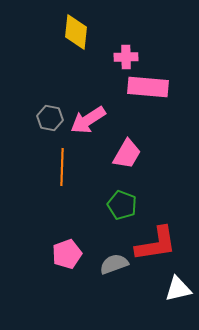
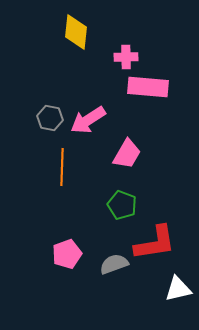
red L-shape: moved 1 px left, 1 px up
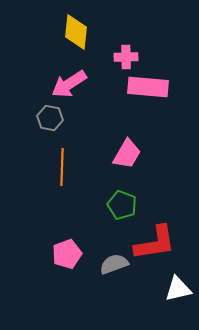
pink arrow: moved 19 px left, 36 px up
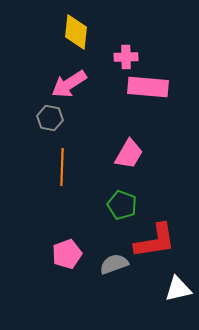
pink trapezoid: moved 2 px right
red L-shape: moved 2 px up
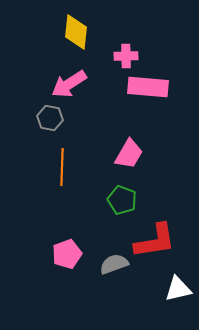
pink cross: moved 1 px up
green pentagon: moved 5 px up
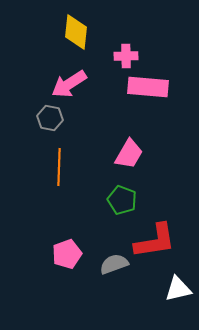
orange line: moved 3 px left
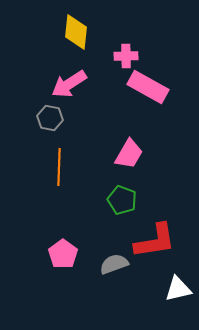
pink rectangle: rotated 24 degrees clockwise
pink pentagon: moved 4 px left; rotated 16 degrees counterclockwise
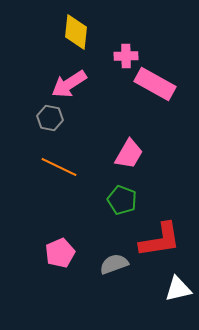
pink rectangle: moved 7 px right, 3 px up
orange line: rotated 66 degrees counterclockwise
red L-shape: moved 5 px right, 1 px up
pink pentagon: moved 3 px left, 1 px up; rotated 12 degrees clockwise
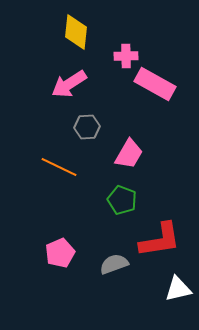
gray hexagon: moved 37 px right, 9 px down; rotated 15 degrees counterclockwise
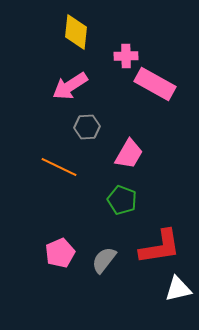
pink arrow: moved 1 px right, 2 px down
red L-shape: moved 7 px down
gray semicircle: moved 10 px left, 4 px up; rotated 32 degrees counterclockwise
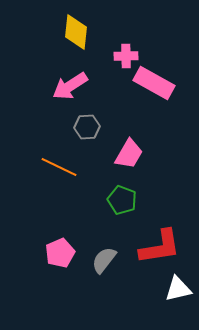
pink rectangle: moved 1 px left, 1 px up
